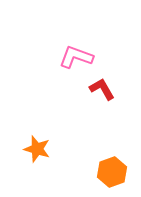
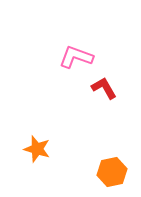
red L-shape: moved 2 px right, 1 px up
orange hexagon: rotated 8 degrees clockwise
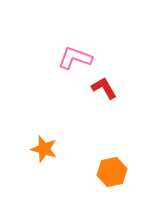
pink L-shape: moved 1 px left, 1 px down
orange star: moved 7 px right
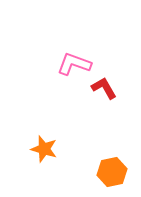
pink L-shape: moved 1 px left, 6 px down
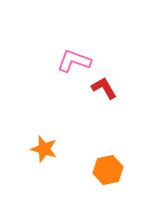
pink L-shape: moved 3 px up
orange hexagon: moved 4 px left, 2 px up
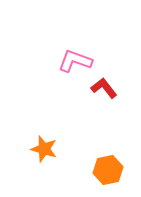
pink L-shape: moved 1 px right
red L-shape: rotated 8 degrees counterclockwise
